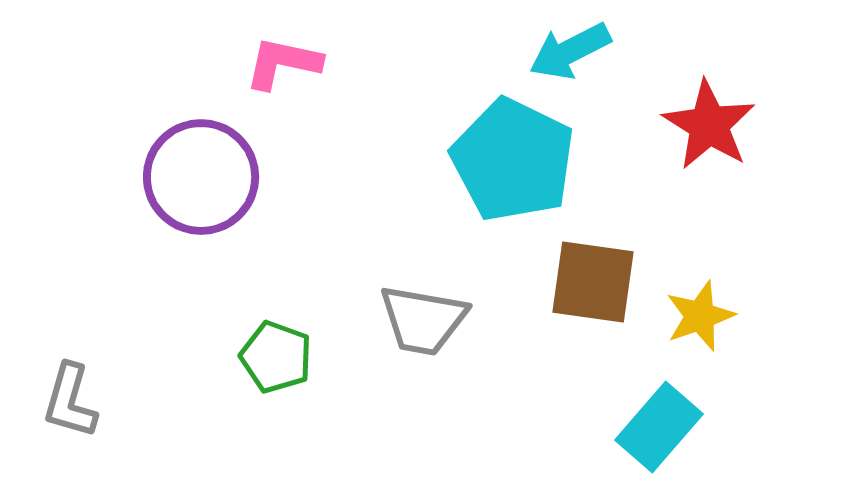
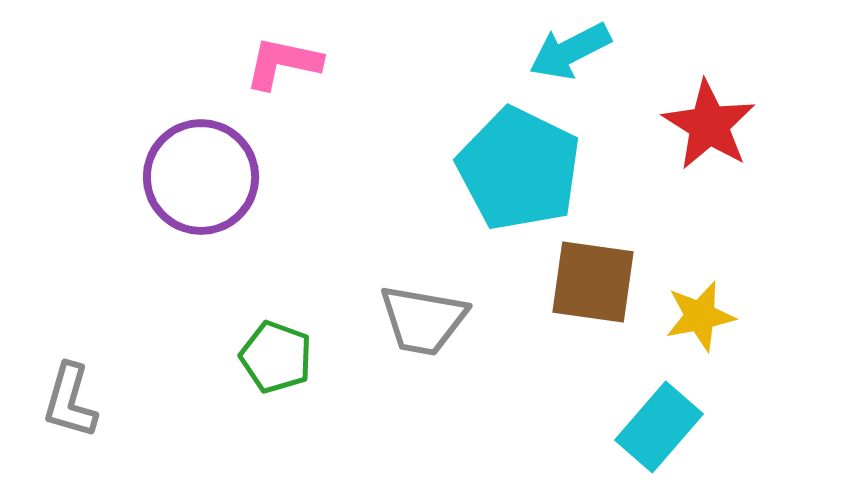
cyan pentagon: moved 6 px right, 9 px down
yellow star: rotated 8 degrees clockwise
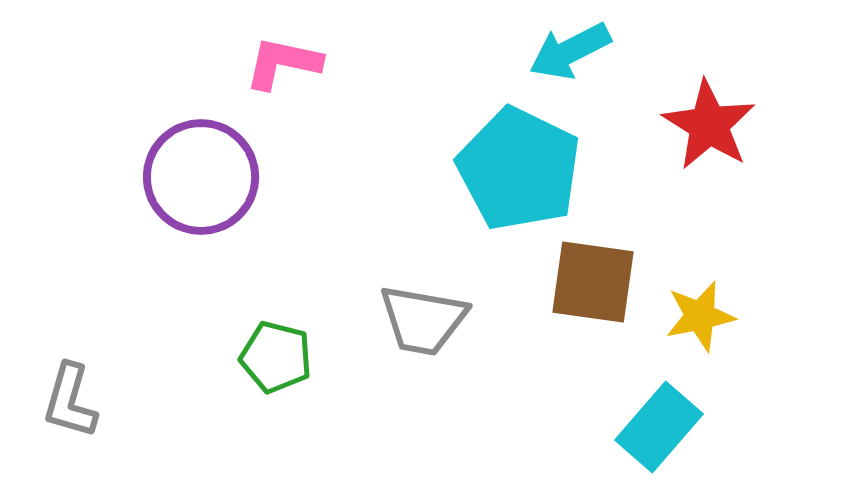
green pentagon: rotated 6 degrees counterclockwise
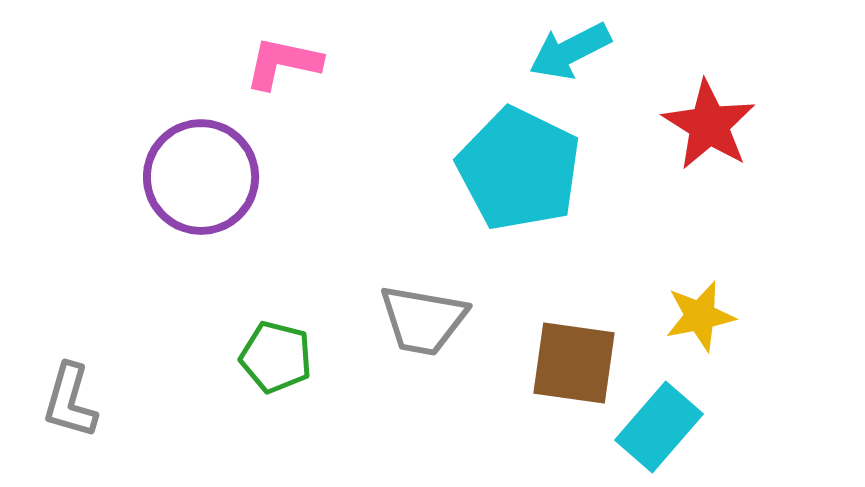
brown square: moved 19 px left, 81 px down
